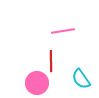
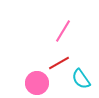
pink line: rotated 50 degrees counterclockwise
red line: moved 8 px right, 2 px down; rotated 60 degrees clockwise
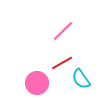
pink line: rotated 15 degrees clockwise
red line: moved 3 px right
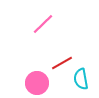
pink line: moved 20 px left, 7 px up
cyan semicircle: rotated 25 degrees clockwise
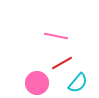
pink line: moved 13 px right, 12 px down; rotated 55 degrees clockwise
cyan semicircle: moved 3 px left, 4 px down; rotated 130 degrees counterclockwise
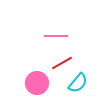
pink line: rotated 10 degrees counterclockwise
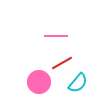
pink circle: moved 2 px right, 1 px up
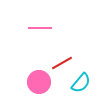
pink line: moved 16 px left, 8 px up
cyan semicircle: moved 3 px right
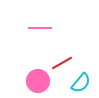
pink circle: moved 1 px left, 1 px up
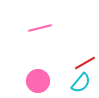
pink line: rotated 15 degrees counterclockwise
red line: moved 23 px right
